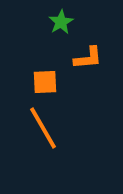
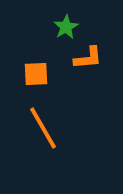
green star: moved 5 px right, 5 px down
orange square: moved 9 px left, 8 px up
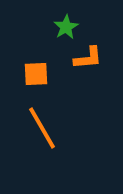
orange line: moved 1 px left
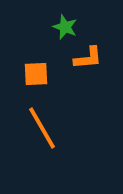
green star: moved 1 px left; rotated 20 degrees counterclockwise
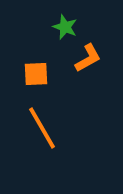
orange L-shape: rotated 24 degrees counterclockwise
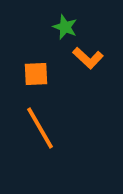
orange L-shape: rotated 72 degrees clockwise
orange line: moved 2 px left
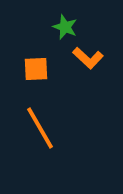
orange square: moved 5 px up
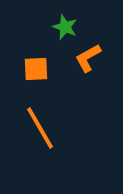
orange L-shape: rotated 108 degrees clockwise
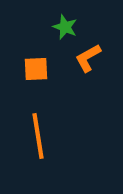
orange line: moved 2 px left, 8 px down; rotated 21 degrees clockwise
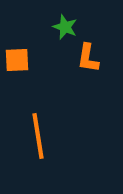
orange L-shape: rotated 52 degrees counterclockwise
orange square: moved 19 px left, 9 px up
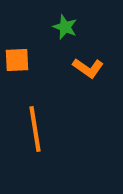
orange L-shape: moved 10 px down; rotated 64 degrees counterclockwise
orange line: moved 3 px left, 7 px up
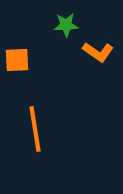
green star: moved 1 px right, 2 px up; rotated 25 degrees counterclockwise
orange L-shape: moved 10 px right, 16 px up
